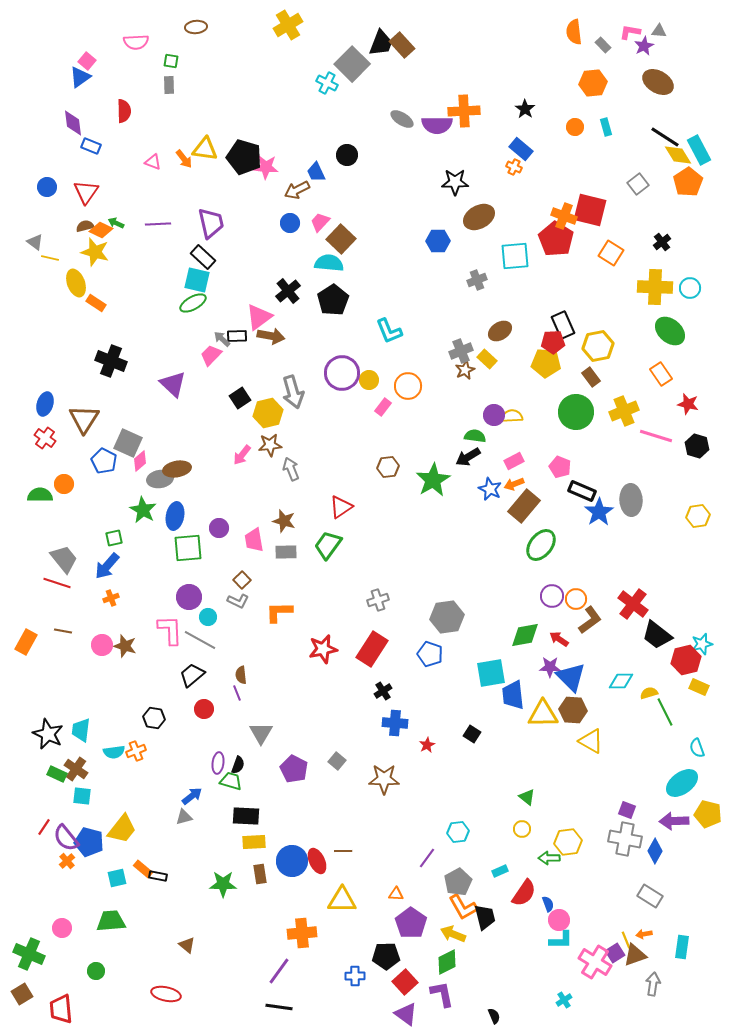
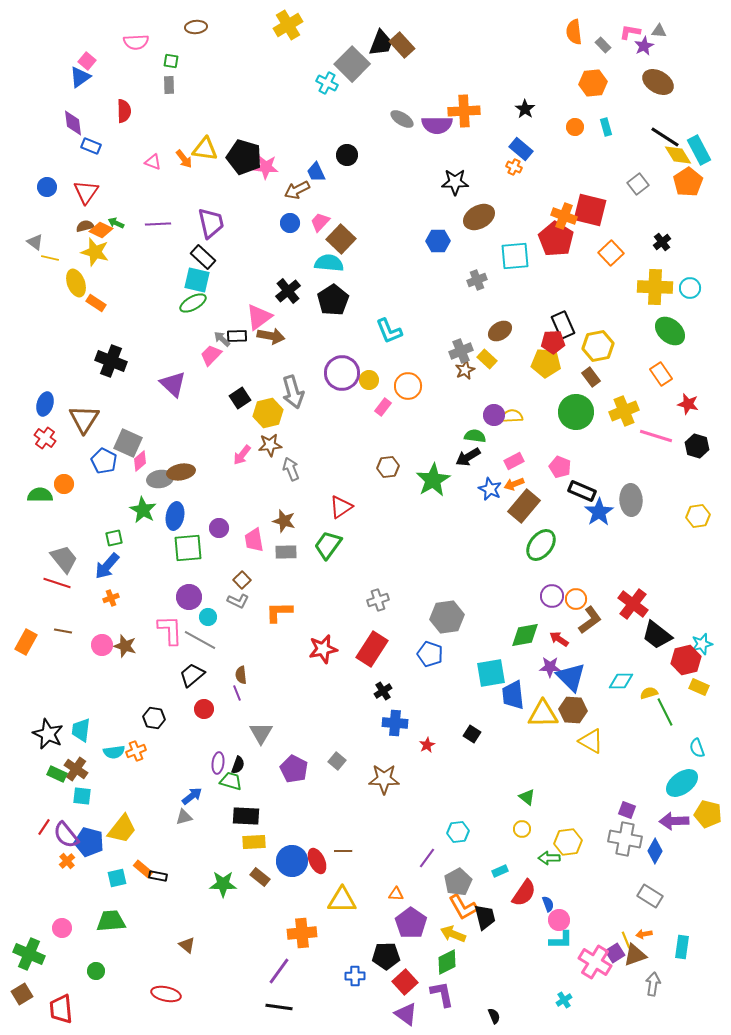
orange square at (611, 253): rotated 15 degrees clockwise
brown ellipse at (177, 469): moved 4 px right, 3 px down
purple semicircle at (66, 838): moved 3 px up
brown rectangle at (260, 874): moved 3 px down; rotated 42 degrees counterclockwise
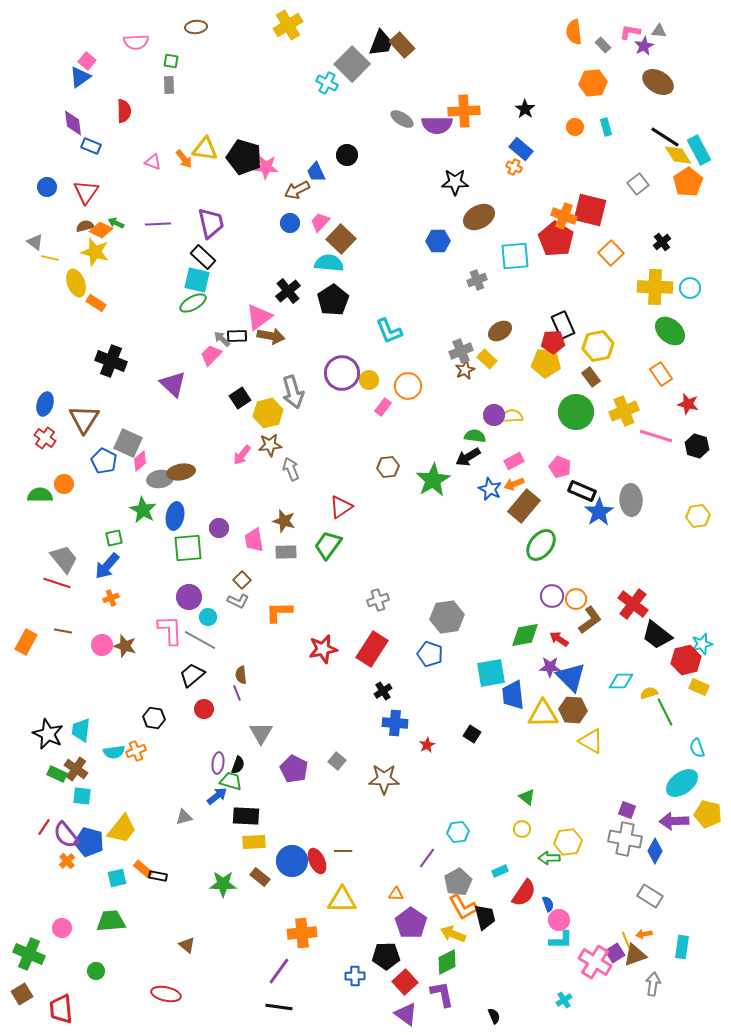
blue arrow at (192, 796): moved 25 px right
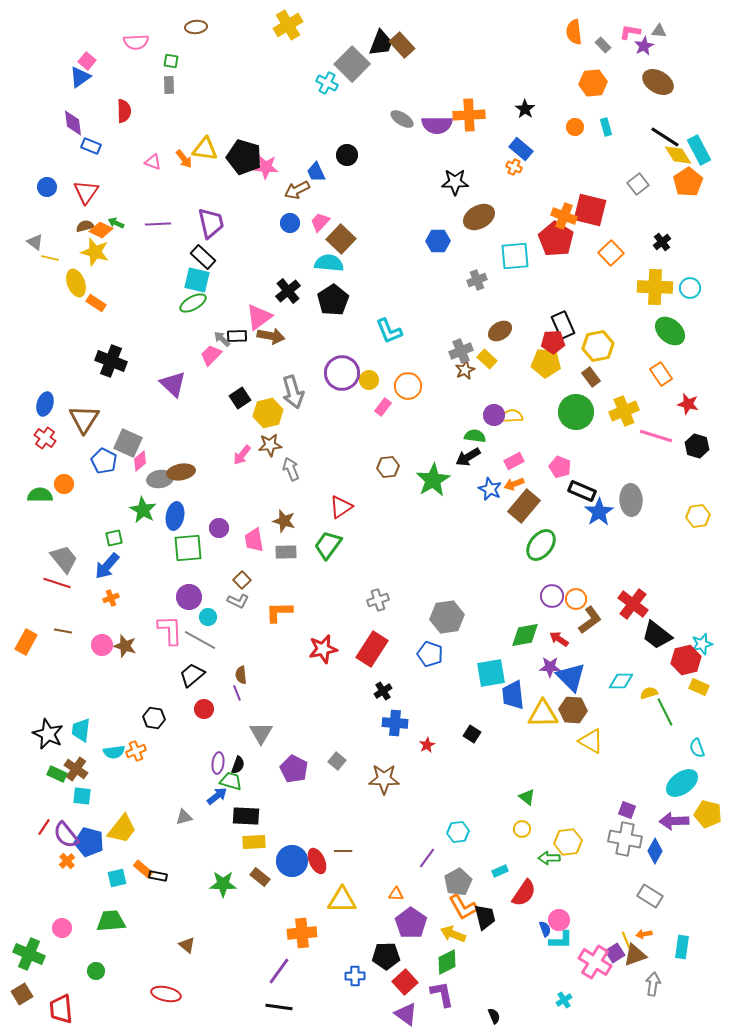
orange cross at (464, 111): moved 5 px right, 4 px down
blue semicircle at (548, 904): moved 3 px left, 25 px down
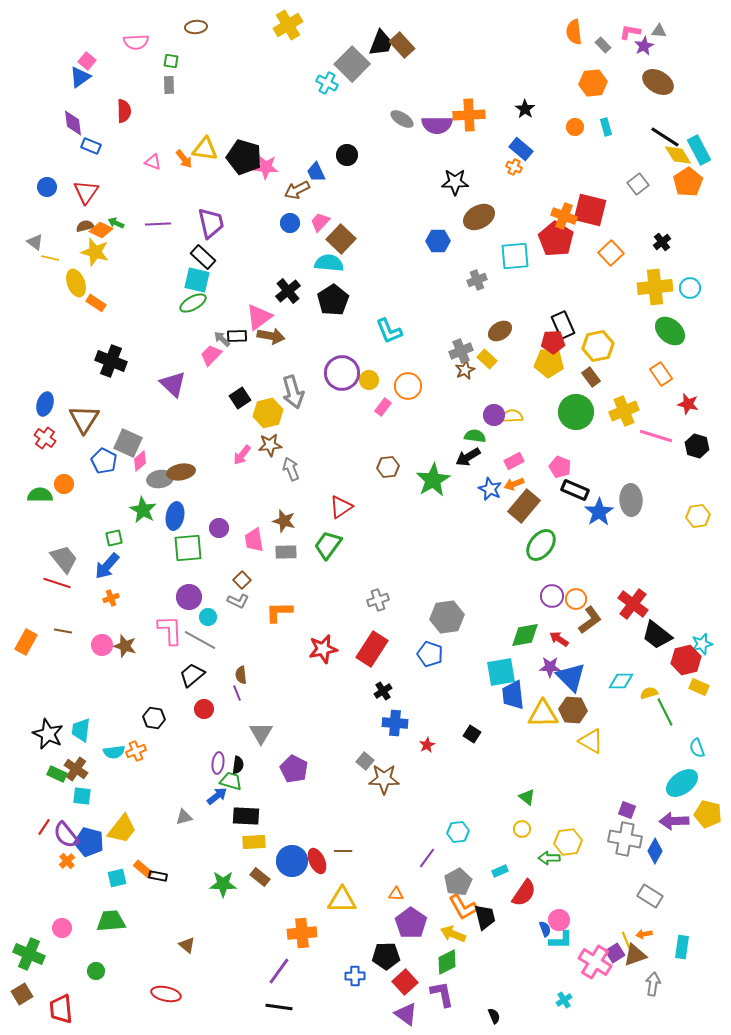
yellow cross at (655, 287): rotated 8 degrees counterclockwise
yellow pentagon at (546, 363): moved 3 px right
black rectangle at (582, 491): moved 7 px left, 1 px up
cyan square at (491, 673): moved 10 px right, 1 px up
gray square at (337, 761): moved 28 px right
black semicircle at (238, 765): rotated 12 degrees counterclockwise
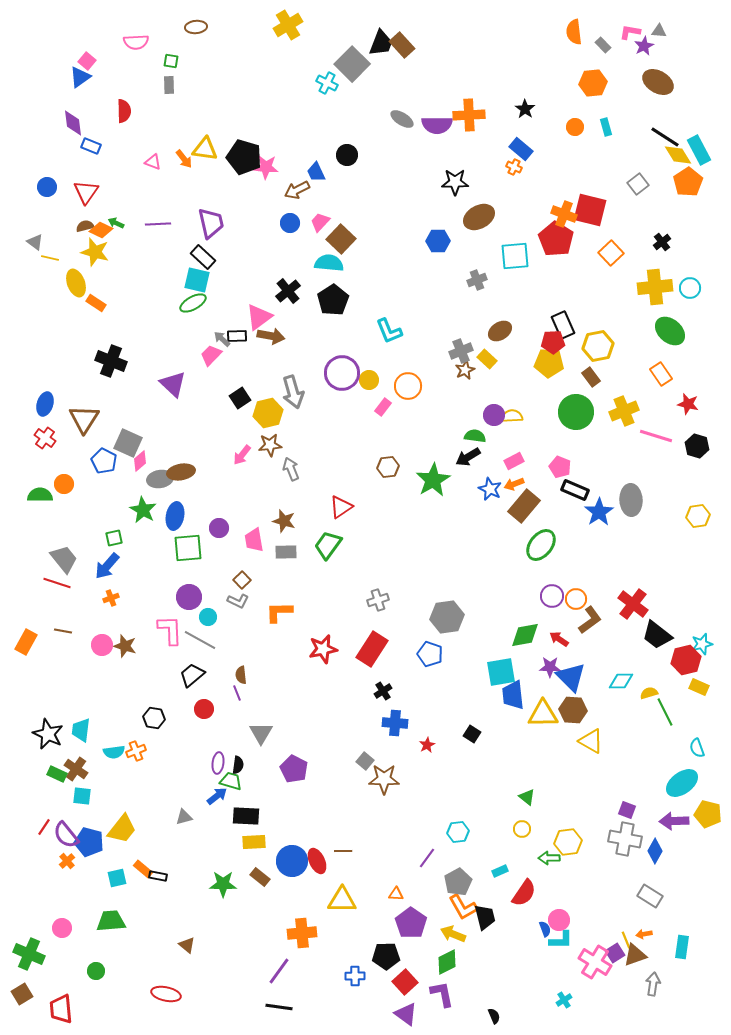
orange cross at (564, 216): moved 2 px up
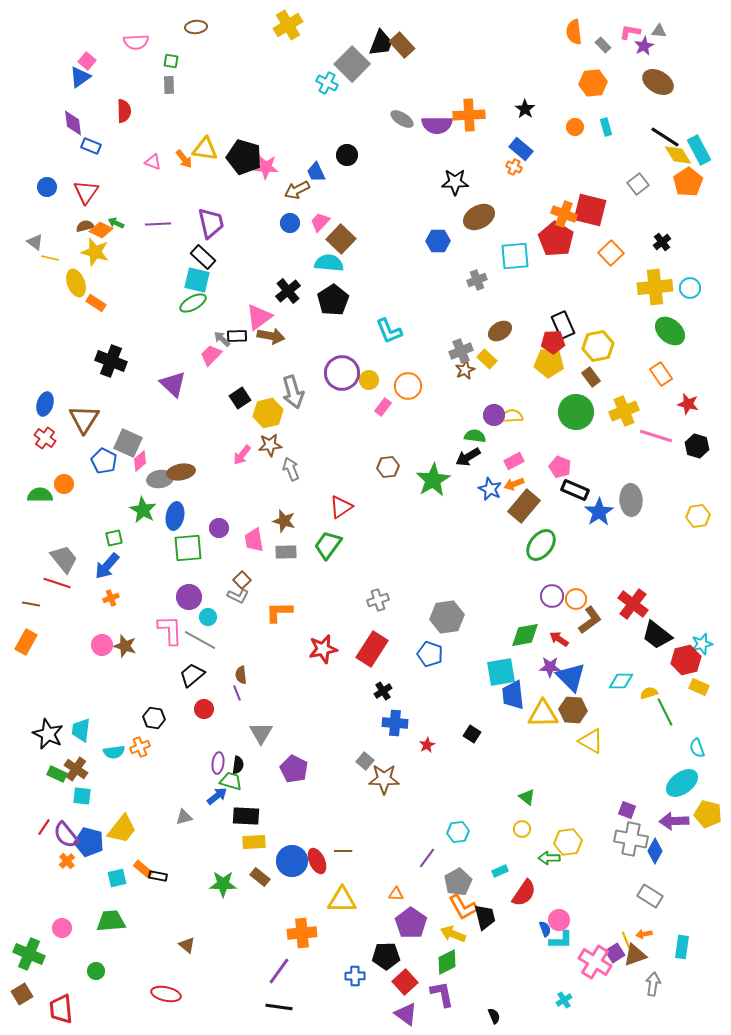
gray L-shape at (238, 601): moved 5 px up
brown line at (63, 631): moved 32 px left, 27 px up
orange cross at (136, 751): moved 4 px right, 4 px up
gray cross at (625, 839): moved 6 px right
